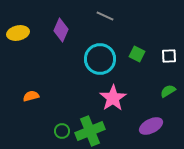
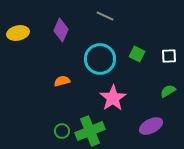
orange semicircle: moved 31 px right, 15 px up
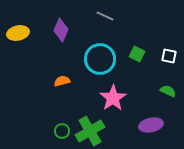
white square: rotated 14 degrees clockwise
green semicircle: rotated 56 degrees clockwise
purple ellipse: moved 1 px up; rotated 15 degrees clockwise
green cross: rotated 8 degrees counterclockwise
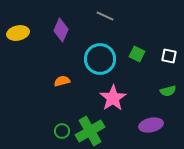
green semicircle: rotated 140 degrees clockwise
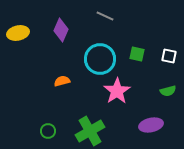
green square: rotated 14 degrees counterclockwise
pink star: moved 4 px right, 7 px up
green circle: moved 14 px left
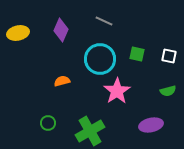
gray line: moved 1 px left, 5 px down
green circle: moved 8 px up
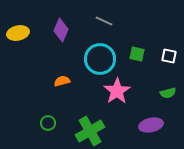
green semicircle: moved 2 px down
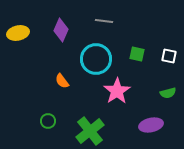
gray line: rotated 18 degrees counterclockwise
cyan circle: moved 4 px left
orange semicircle: rotated 112 degrees counterclockwise
green circle: moved 2 px up
green cross: rotated 8 degrees counterclockwise
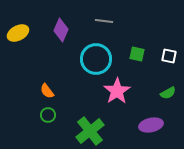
yellow ellipse: rotated 15 degrees counterclockwise
orange semicircle: moved 15 px left, 10 px down
green semicircle: rotated 14 degrees counterclockwise
green circle: moved 6 px up
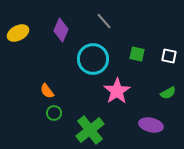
gray line: rotated 42 degrees clockwise
cyan circle: moved 3 px left
green circle: moved 6 px right, 2 px up
purple ellipse: rotated 25 degrees clockwise
green cross: moved 1 px up
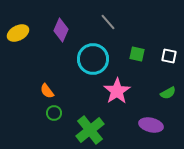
gray line: moved 4 px right, 1 px down
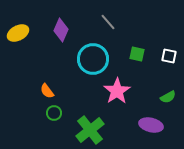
green semicircle: moved 4 px down
